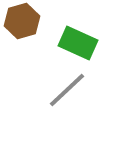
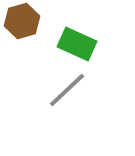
green rectangle: moved 1 px left, 1 px down
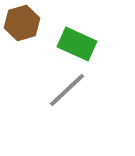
brown hexagon: moved 2 px down
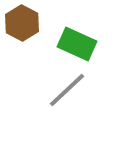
brown hexagon: rotated 16 degrees counterclockwise
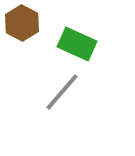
gray line: moved 5 px left, 2 px down; rotated 6 degrees counterclockwise
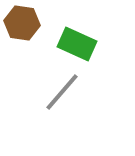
brown hexagon: rotated 20 degrees counterclockwise
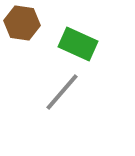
green rectangle: moved 1 px right
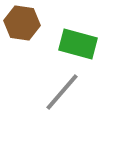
green rectangle: rotated 9 degrees counterclockwise
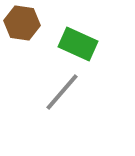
green rectangle: rotated 9 degrees clockwise
